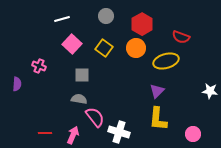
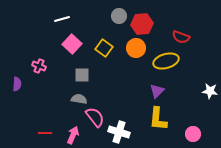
gray circle: moved 13 px right
red hexagon: rotated 25 degrees clockwise
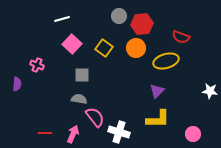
pink cross: moved 2 px left, 1 px up
yellow L-shape: rotated 95 degrees counterclockwise
pink arrow: moved 1 px up
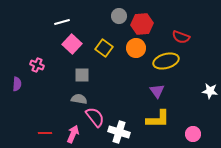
white line: moved 3 px down
purple triangle: rotated 21 degrees counterclockwise
